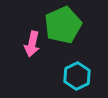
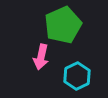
pink arrow: moved 9 px right, 13 px down
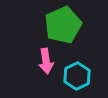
pink arrow: moved 5 px right, 4 px down; rotated 20 degrees counterclockwise
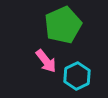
pink arrow: rotated 30 degrees counterclockwise
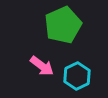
pink arrow: moved 4 px left, 5 px down; rotated 15 degrees counterclockwise
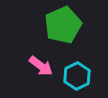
pink arrow: moved 1 px left
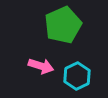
pink arrow: rotated 20 degrees counterclockwise
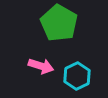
green pentagon: moved 4 px left, 2 px up; rotated 18 degrees counterclockwise
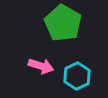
green pentagon: moved 4 px right
